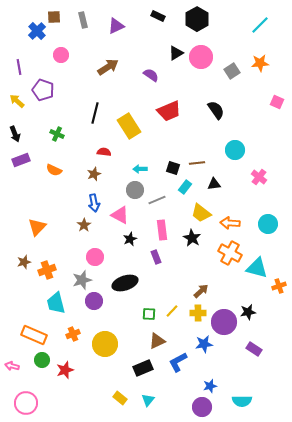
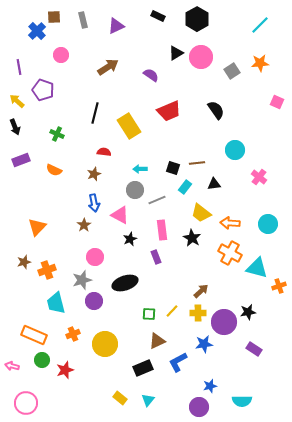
black arrow at (15, 134): moved 7 px up
purple circle at (202, 407): moved 3 px left
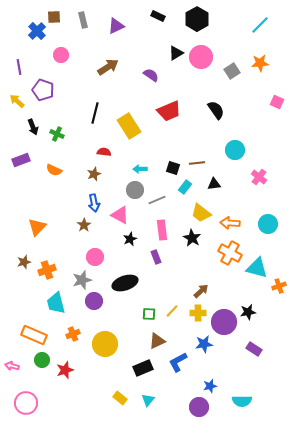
black arrow at (15, 127): moved 18 px right
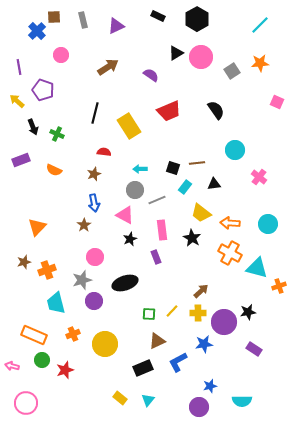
pink triangle at (120, 215): moved 5 px right
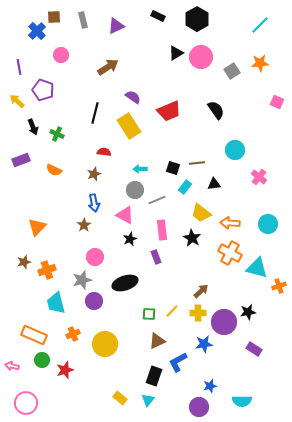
purple semicircle at (151, 75): moved 18 px left, 22 px down
black rectangle at (143, 368): moved 11 px right, 8 px down; rotated 48 degrees counterclockwise
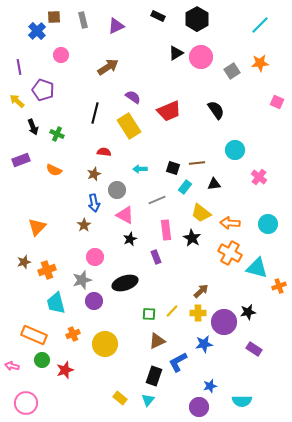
gray circle at (135, 190): moved 18 px left
pink rectangle at (162, 230): moved 4 px right
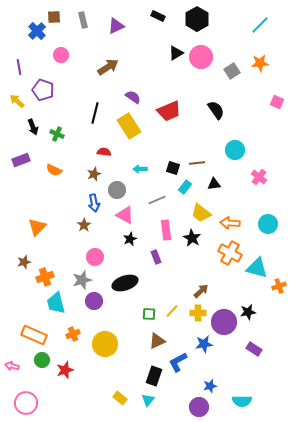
orange cross at (47, 270): moved 2 px left, 7 px down
